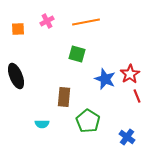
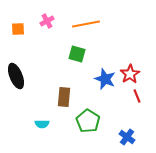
orange line: moved 2 px down
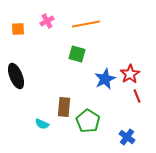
blue star: rotated 25 degrees clockwise
brown rectangle: moved 10 px down
cyan semicircle: rotated 24 degrees clockwise
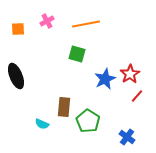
red line: rotated 64 degrees clockwise
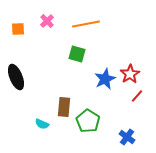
pink cross: rotated 16 degrees counterclockwise
black ellipse: moved 1 px down
